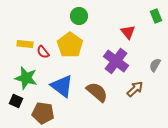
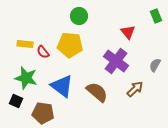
yellow pentagon: rotated 30 degrees counterclockwise
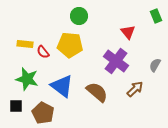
green star: moved 1 px right, 1 px down
black square: moved 5 px down; rotated 24 degrees counterclockwise
brown pentagon: rotated 20 degrees clockwise
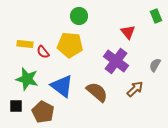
brown pentagon: moved 1 px up
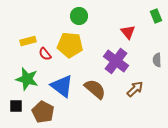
yellow rectangle: moved 3 px right, 3 px up; rotated 21 degrees counterclockwise
red semicircle: moved 2 px right, 2 px down
gray semicircle: moved 2 px right, 5 px up; rotated 32 degrees counterclockwise
brown semicircle: moved 2 px left, 3 px up
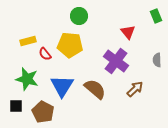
blue triangle: rotated 25 degrees clockwise
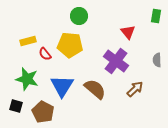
green rectangle: rotated 32 degrees clockwise
black square: rotated 16 degrees clockwise
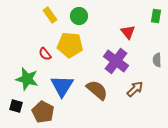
yellow rectangle: moved 22 px right, 26 px up; rotated 70 degrees clockwise
brown semicircle: moved 2 px right, 1 px down
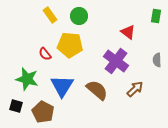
red triangle: rotated 14 degrees counterclockwise
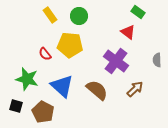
green rectangle: moved 18 px left, 4 px up; rotated 64 degrees counterclockwise
blue triangle: rotated 20 degrees counterclockwise
